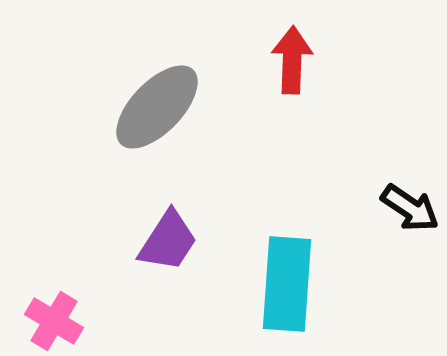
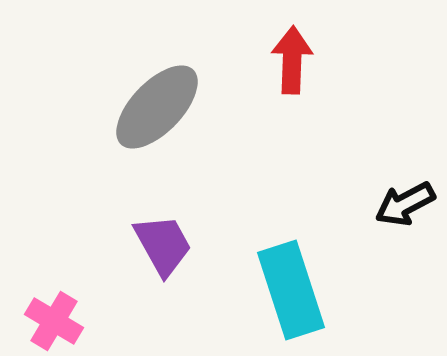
black arrow: moved 5 px left, 4 px up; rotated 118 degrees clockwise
purple trapezoid: moved 5 px left, 4 px down; rotated 62 degrees counterclockwise
cyan rectangle: moved 4 px right, 6 px down; rotated 22 degrees counterclockwise
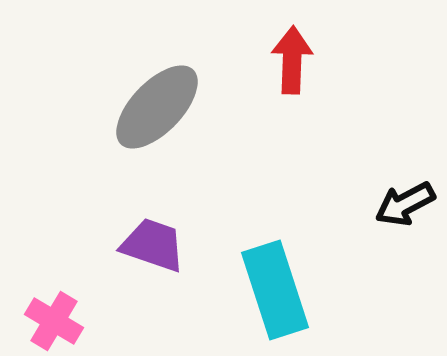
purple trapezoid: moved 10 px left; rotated 42 degrees counterclockwise
cyan rectangle: moved 16 px left
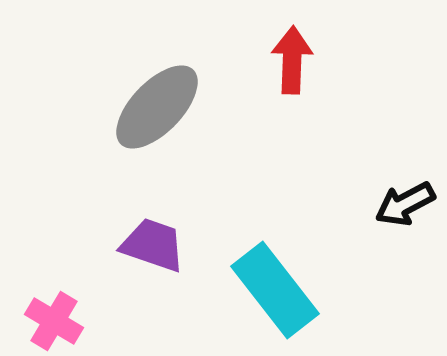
cyan rectangle: rotated 20 degrees counterclockwise
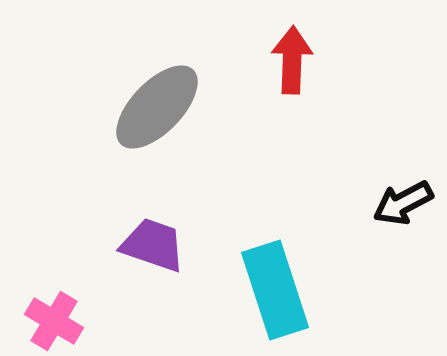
black arrow: moved 2 px left, 1 px up
cyan rectangle: rotated 20 degrees clockwise
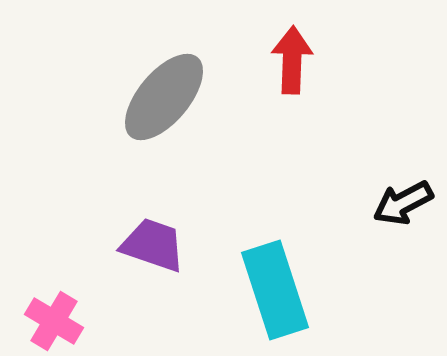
gray ellipse: moved 7 px right, 10 px up; rotated 4 degrees counterclockwise
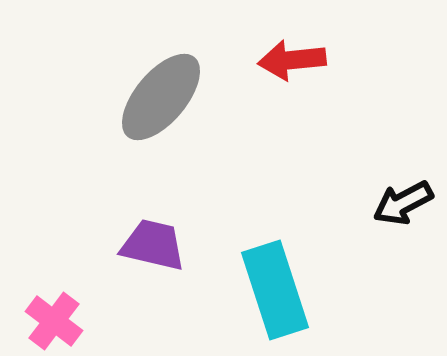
red arrow: rotated 98 degrees counterclockwise
gray ellipse: moved 3 px left
purple trapezoid: rotated 6 degrees counterclockwise
pink cross: rotated 6 degrees clockwise
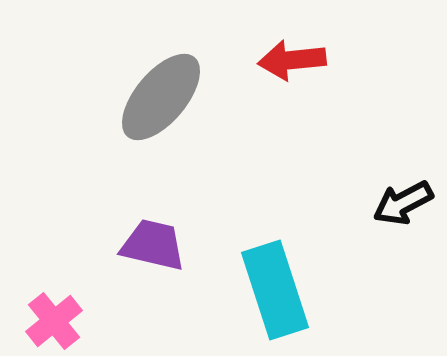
pink cross: rotated 14 degrees clockwise
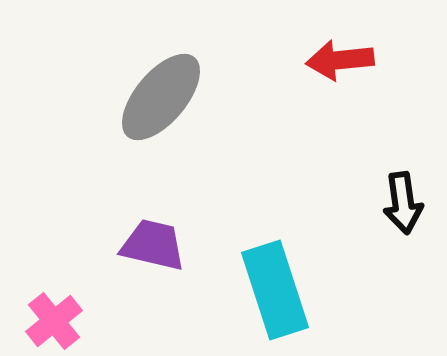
red arrow: moved 48 px right
black arrow: rotated 70 degrees counterclockwise
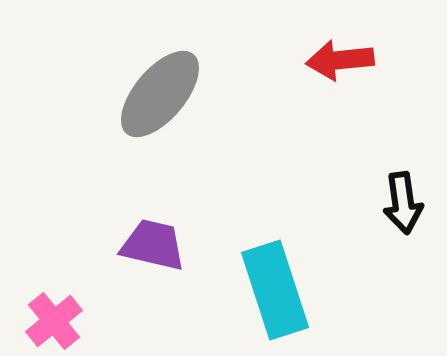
gray ellipse: moved 1 px left, 3 px up
